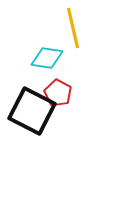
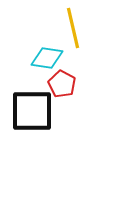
red pentagon: moved 4 px right, 9 px up
black square: rotated 27 degrees counterclockwise
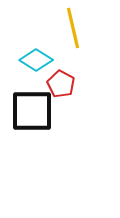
cyan diamond: moved 11 px left, 2 px down; rotated 24 degrees clockwise
red pentagon: moved 1 px left
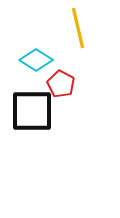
yellow line: moved 5 px right
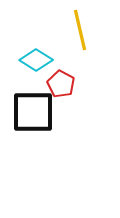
yellow line: moved 2 px right, 2 px down
black square: moved 1 px right, 1 px down
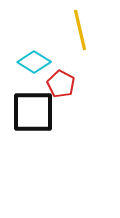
cyan diamond: moved 2 px left, 2 px down
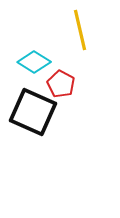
black square: rotated 24 degrees clockwise
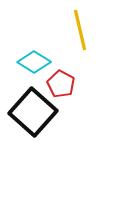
black square: rotated 18 degrees clockwise
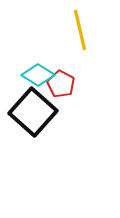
cyan diamond: moved 4 px right, 13 px down
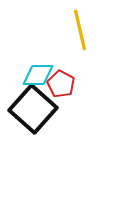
cyan diamond: rotated 32 degrees counterclockwise
black square: moved 3 px up
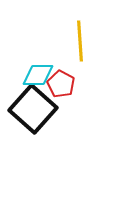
yellow line: moved 11 px down; rotated 9 degrees clockwise
